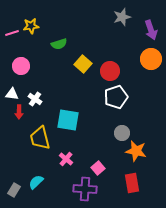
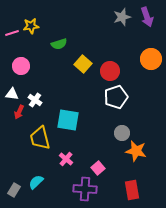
purple arrow: moved 4 px left, 13 px up
white cross: moved 1 px down
red arrow: rotated 24 degrees clockwise
red rectangle: moved 7 px down
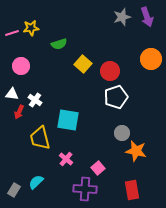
yellow star: moved 2 px down
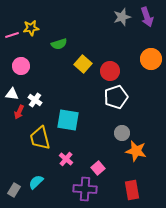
pink line: moved 2 px down
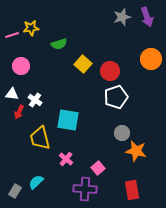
gray rectangle: moved 1 px right, 1 px down
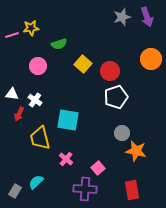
pink circle: moved 17 px right
red arrow: moved 2 px down
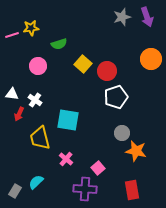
red circle: moved 3 px left
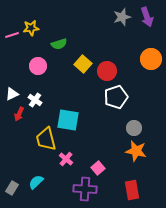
white triangle: rotated 32 degrees counterclockwise
gray circle: moved 12 px right, 5 px up
yellow trapezoid: moved 6 px right, 1 px down
gray rectangle: moved 3 px left, 3 px up
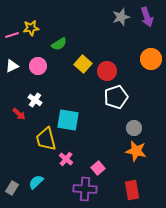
gray star: moved 1 px left
green semicircle: rotated 14 degrees counterclockwise
white triangle: moved 28 px up
red arrow: rotated 72 degrees counterclockwise
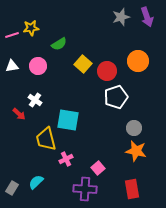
orange circle: moved 13 px left, 2 px down
white triangle: rotated 16 degrees clockwise
pink cross: rotated 24 degrees clockwise
red rectangle: moved 1 px up
